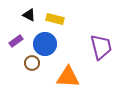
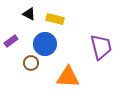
black triangle: moved 1 px up
purple rectangle: moved 5 px left
brown circle: moved 1 px left
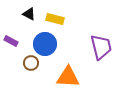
purple rectangle: rotated 64 degrees clockwise
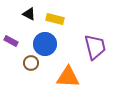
purple trapezoid: moved 6 px left
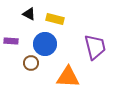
purple rectangle: rotated 24 degrees counterclockwise
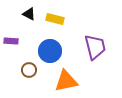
blue circle: moved 5 px right, 7 px down
brown circle: moved 2 px left, 7 px down
orange triangle: moved 2 px left, 4 px down; rotated 15 degrees counterclockwise
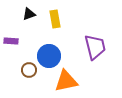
black triangle: rotated 48 degrees counterclockwise
yellow rectangle: rotated 66 degrees clockwise
blue circle: moved 1 px left, 5 px down
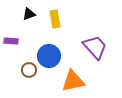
purple trapezoid: rotated 28 degrees counterclockwise
orange triangle: moved 7 px right
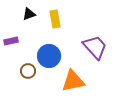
purple rectangle: rotated 16 degrees counterclockwise
brown circle: moved 1 px left, 1 px down
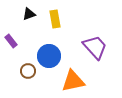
purple rectangle: rotated 64 degrees clockwise
